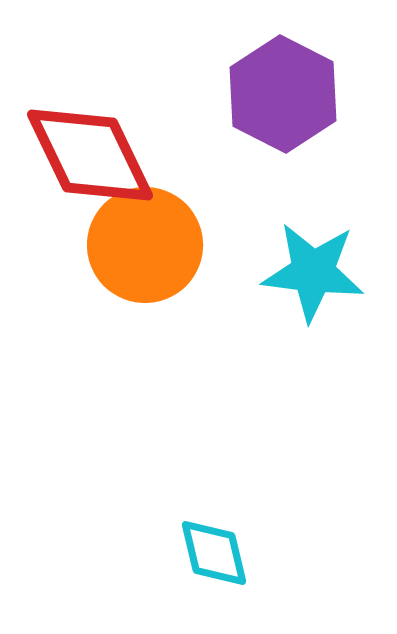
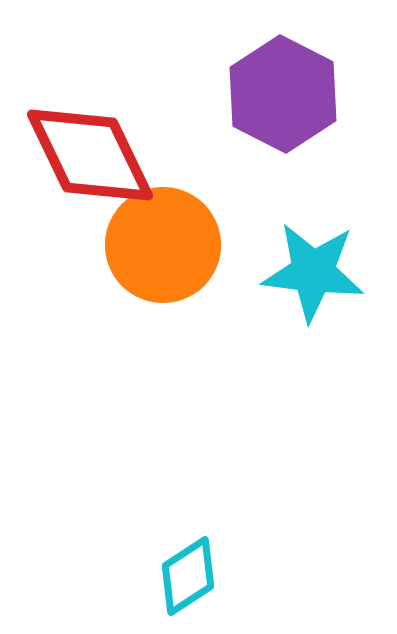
orange circle: moved 18 px right
cyan diamond: moved 26 px left, 23 px down; rotated 70 degrees clockwise
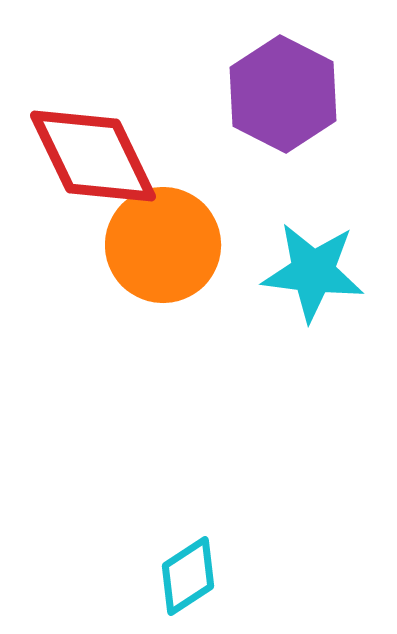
red diamond: moved 3 px right, 1 px down
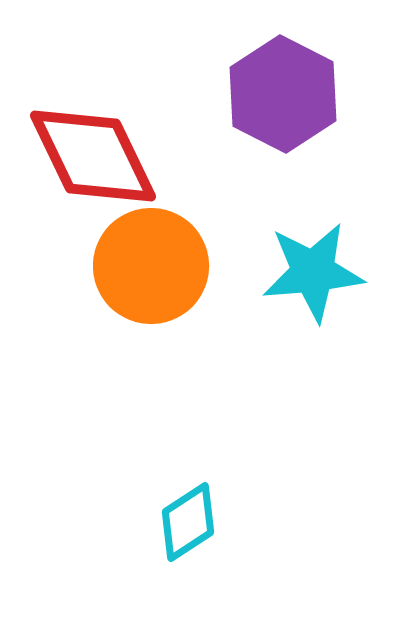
orange circle: moved 12 px left, 21 px down
cyan star: rotated 12 degrees counterclockwise
cyan diamond: moved 54 px up
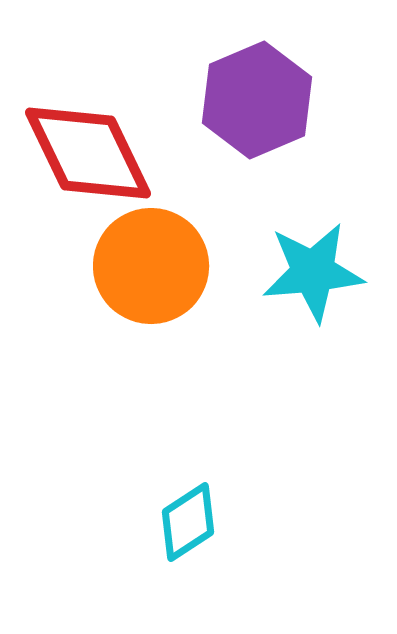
purple hexagon: moved 26 px left, 6 px down; rotated 10 degrees clockwise
red diamond: moved 5 px left, 3 px up
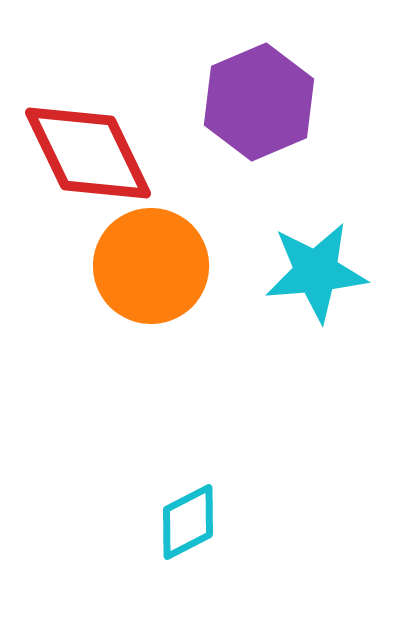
purple hexagon: moved 2 px right, 2 px down
cyan star: moved 3 px right
cyan diamond: rotated 6 degrees clockwise
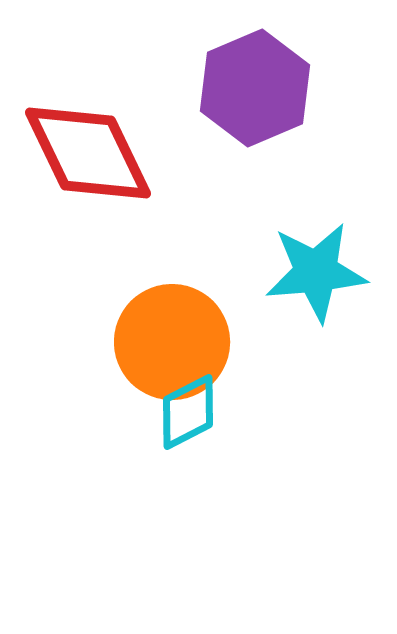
purple hexagon: moved 4 px left, 14 px up
orange circle: moved 21 px right, 76 px down
cyan diamond: moved 110 px up
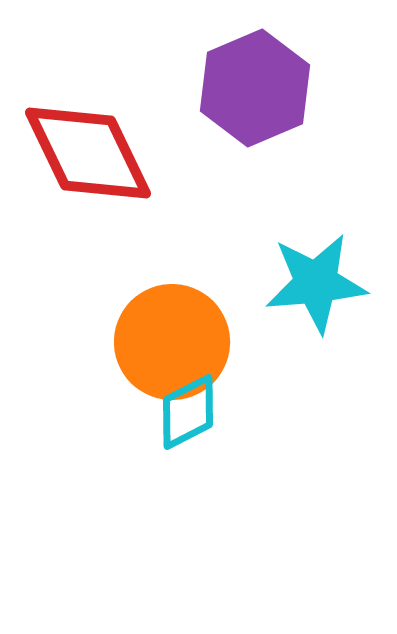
cyan star: moved 11 px down
